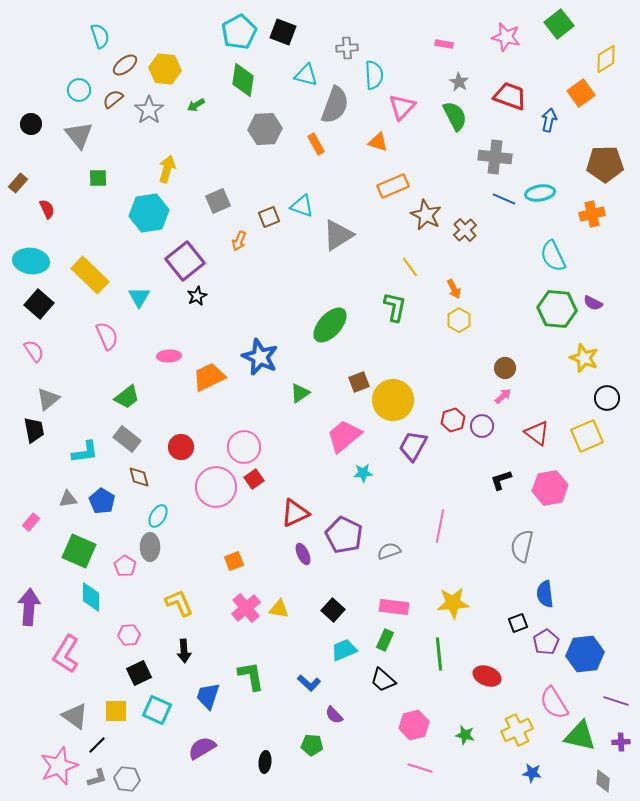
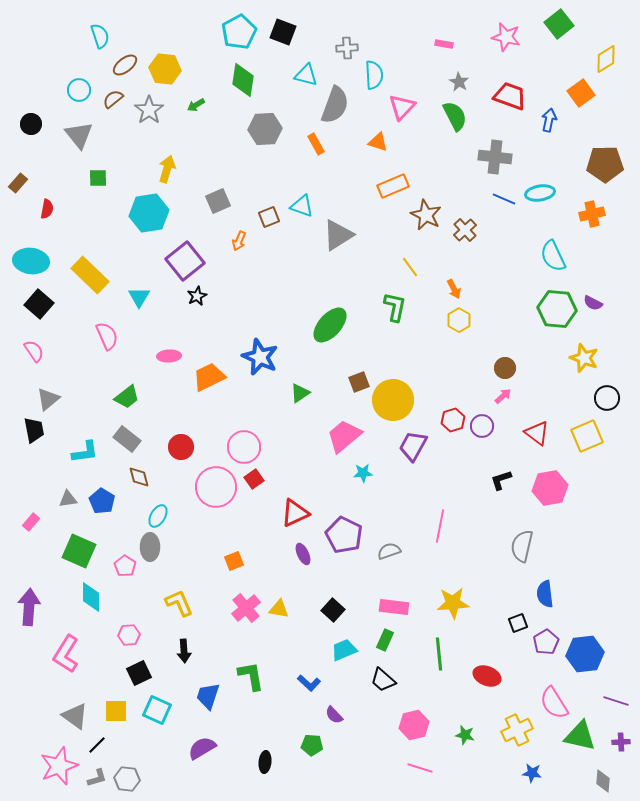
red semicircle at (47, 209): rotated 36 degrees clockwise
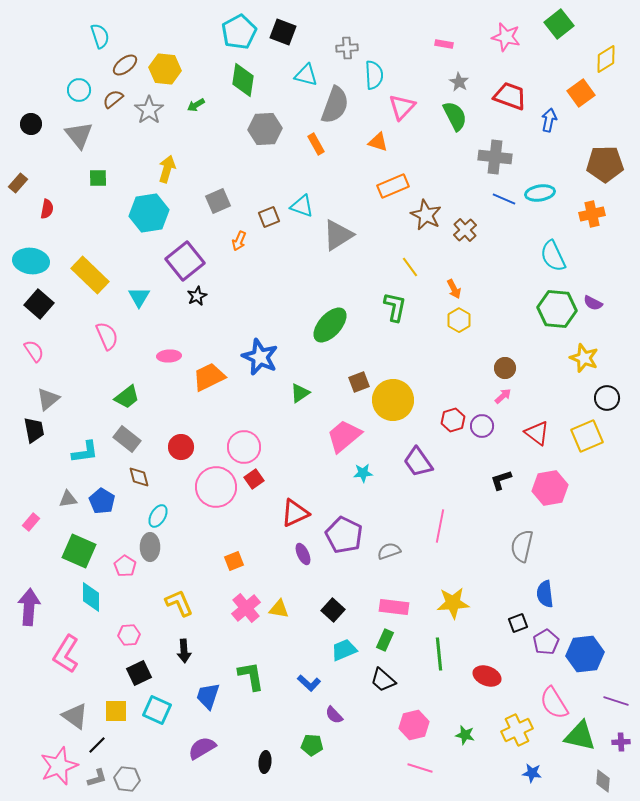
purple trapezoid at (413, 446): moved 5 px right, 16 px down; rotated 64 degrees counterclockwise
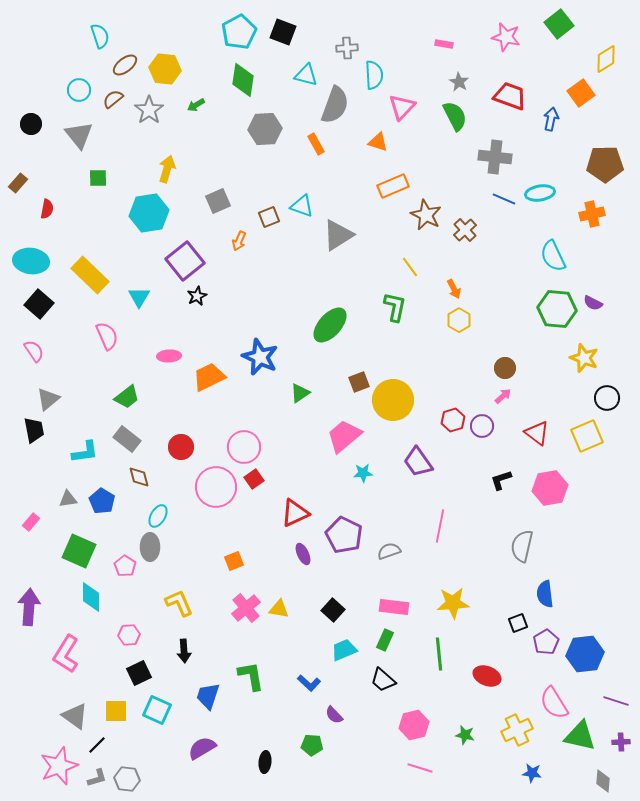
blue arrow at (549, 120): moved 2 px right, 1 px up
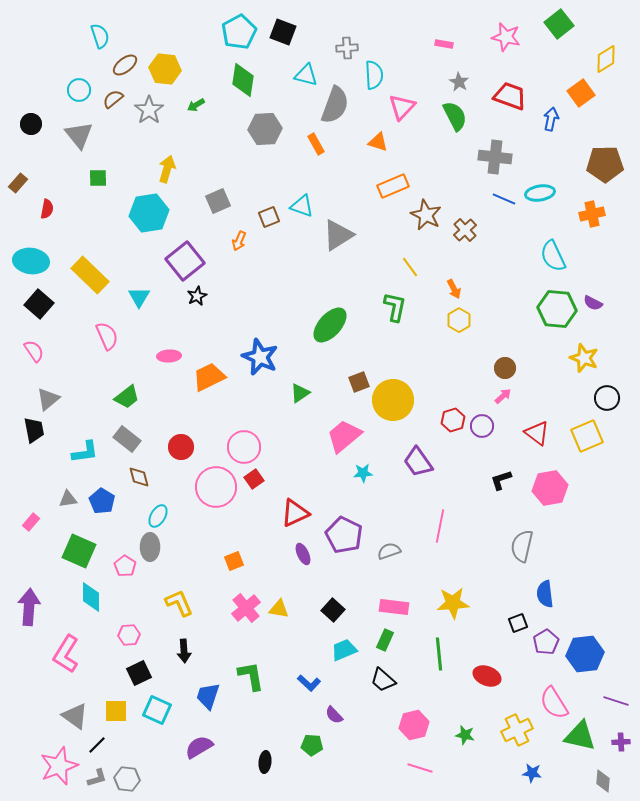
purple semicircle at (202, 748): moved 3 px left, 1 px up
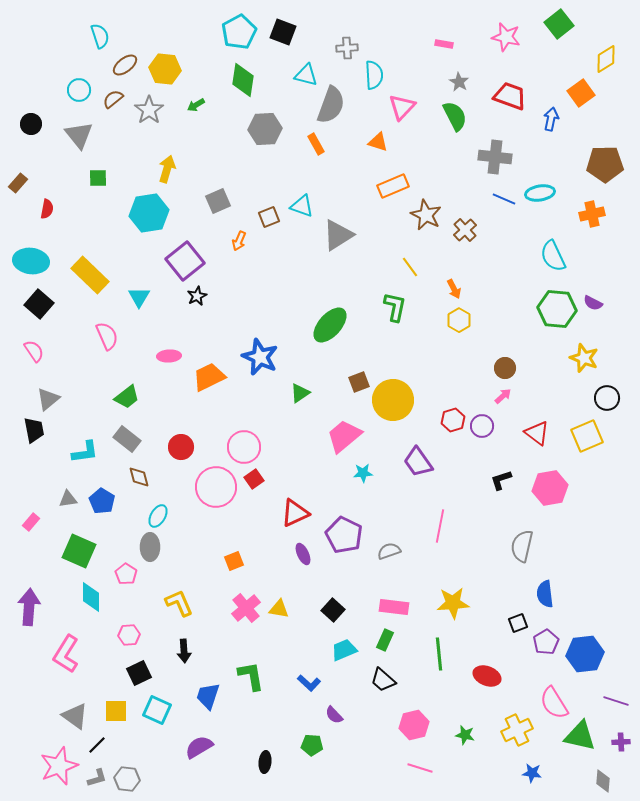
gray semicircle at (335, 105): moved 4 px left
pink pentagon at (125, 566): moved 1 px right, 8 px down
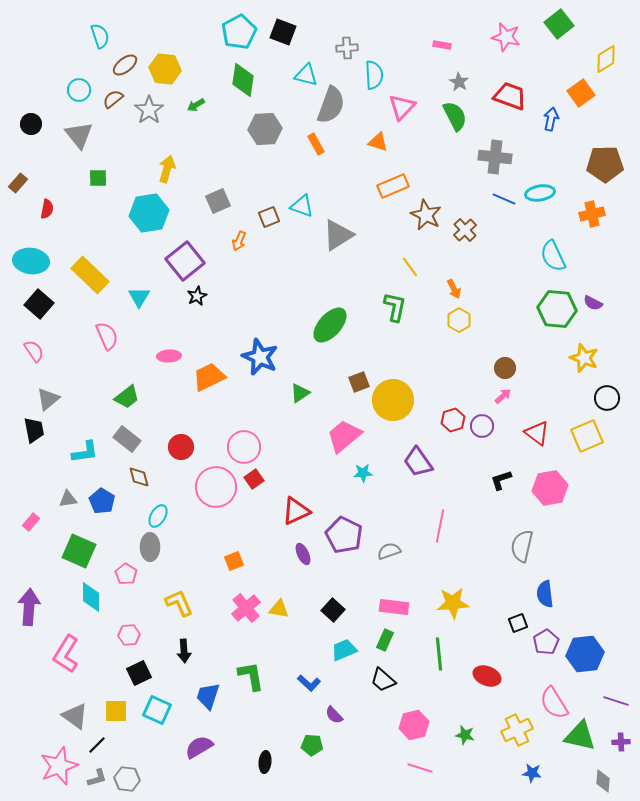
pink rectangle at (444, 44): moved 2 px left, 1 px down
red triangle at (295, 513): moved 1 px right, 2 px up
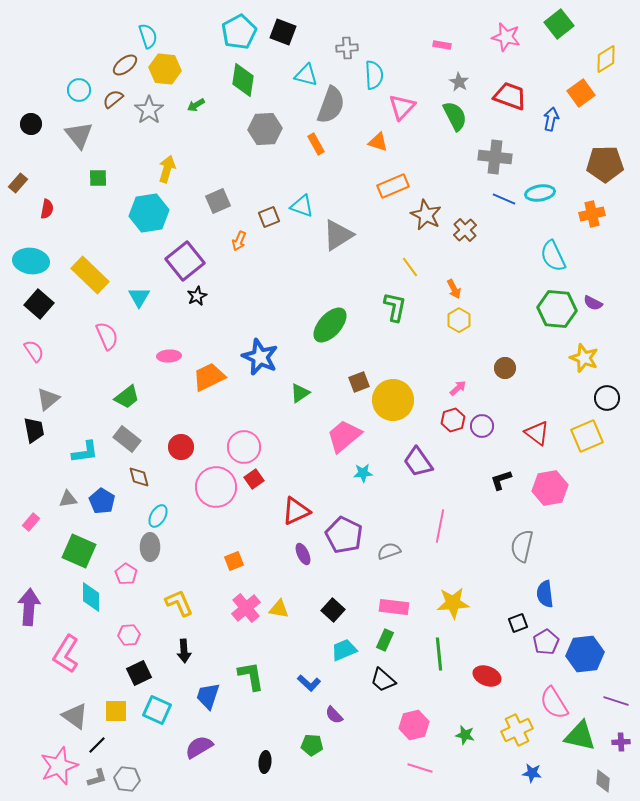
cyan semicircle at (100, 36): moved 48 px right
pink arrow at (503, 396): moved 45 px left, 8 px up
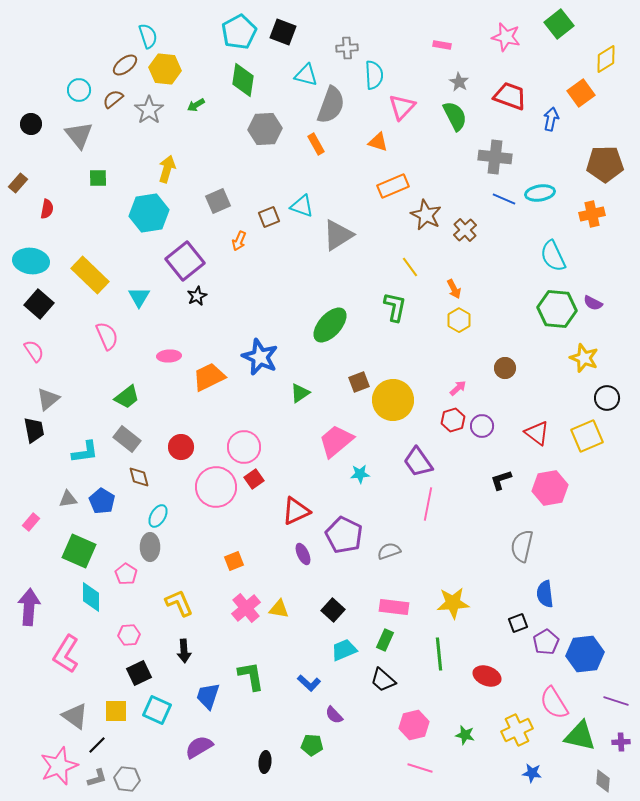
pink trapezoid at (344, 436): moved 8 px left, 5 px down
cyan star at (363, 473): moved 3 px left, 1 px down
pink line at (440, 526): moved 12 px left, 22 px up
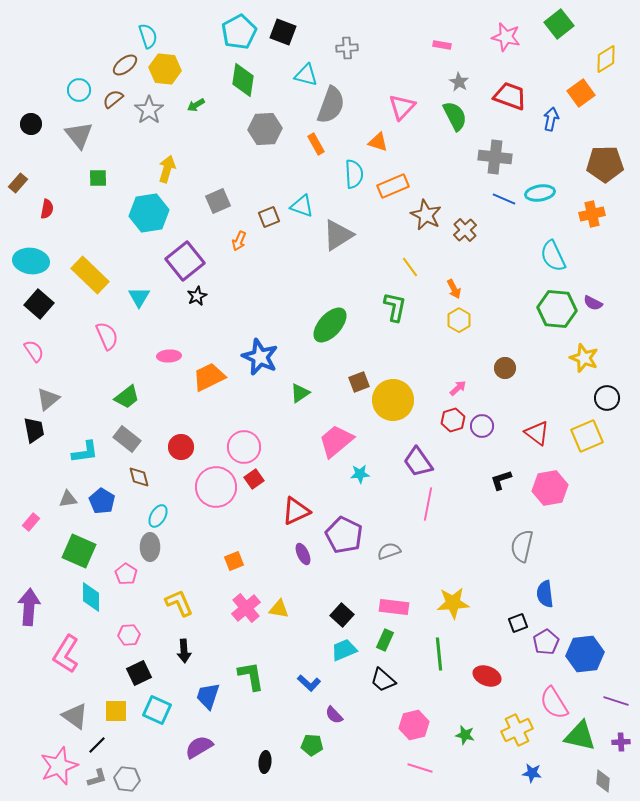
cyan semicircle at (374, 75): moved 20 px left, 99 px down
black square at (333, 610): moved 9 px right, 5 px down
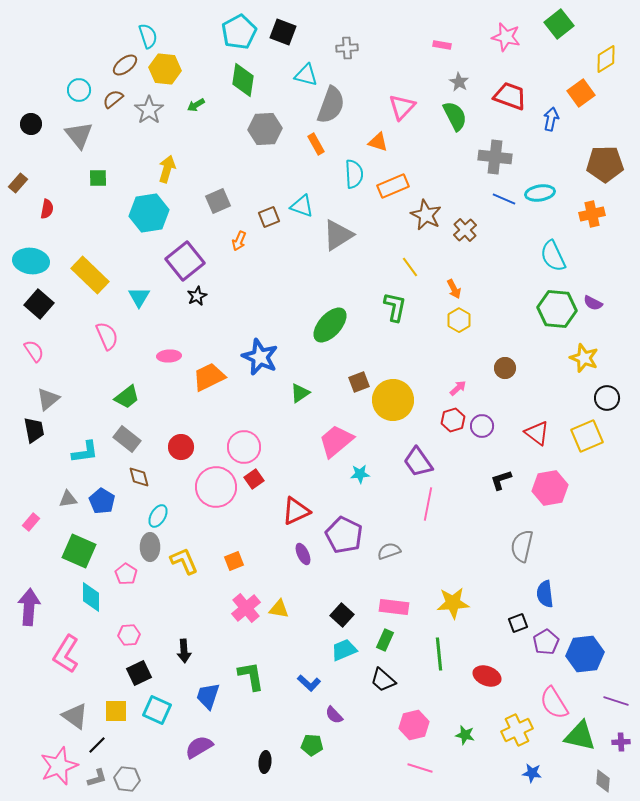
yellow L-shape at (179, 603): moved 5 px right, 42 px up
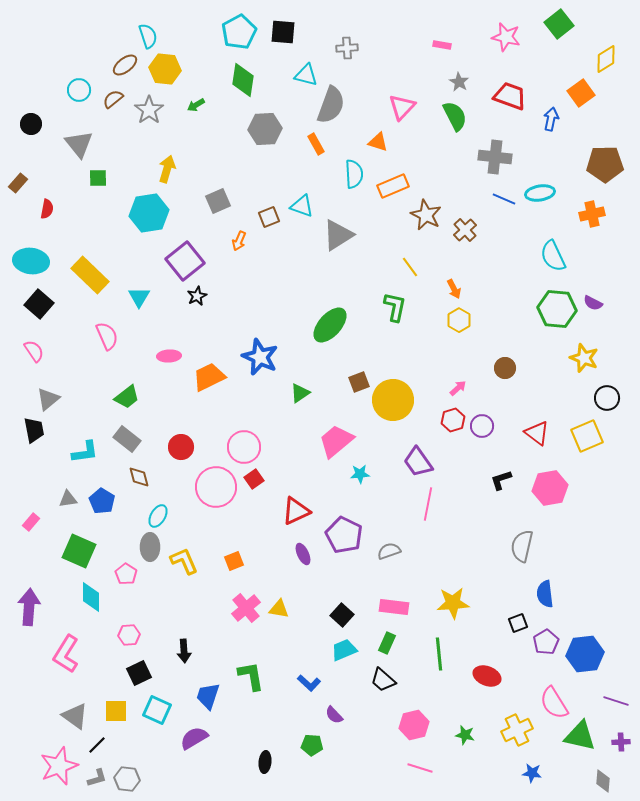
black square at (283, 32): rotated 16 degrees counterclockwise
gray triangle at (79, 135): moved 9 px down
green rectangle at (385, 640): moved 2 px right, 3 px down
purple semicircle at (199, 747): moved 5 px left, 9 px up
